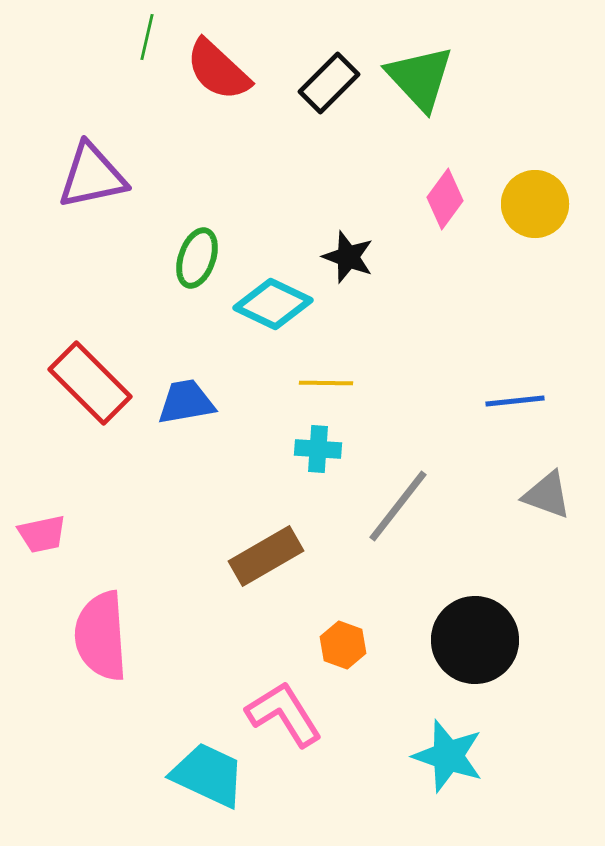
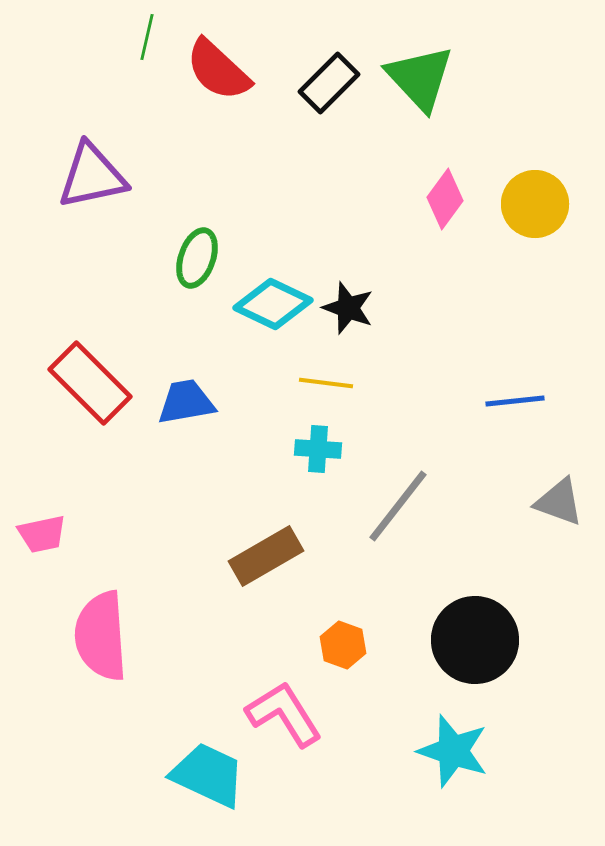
black star: moved 51 px down
yellow line: rotated 6 degrees clockwise
gray triangle: moved 12 px right, 7 px down
cyan star: moved 5 px right, 5 px up
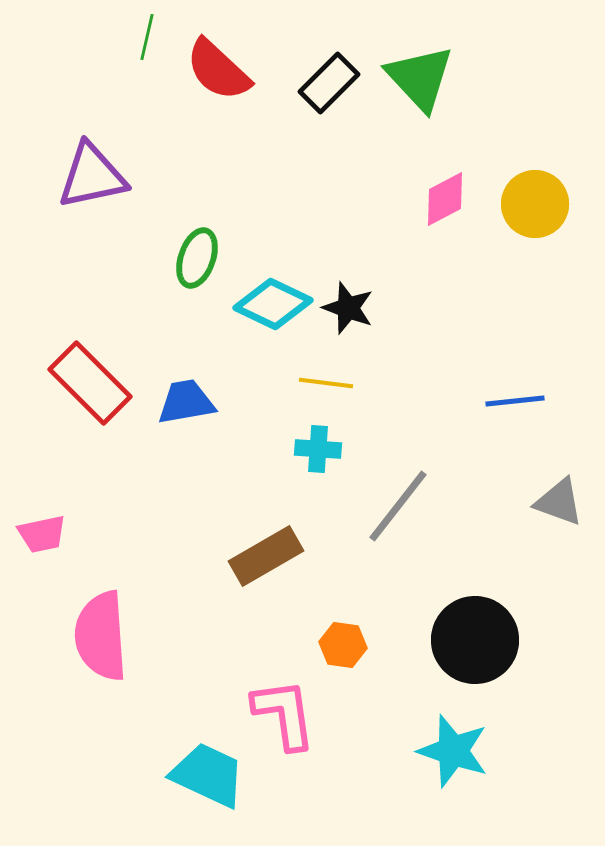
pink diamond: rotated 26 degrees clockwise
orange hexagon: rotated 12 degrees counterclockwise
pink L-shape: rotated 24 degrees clockwise
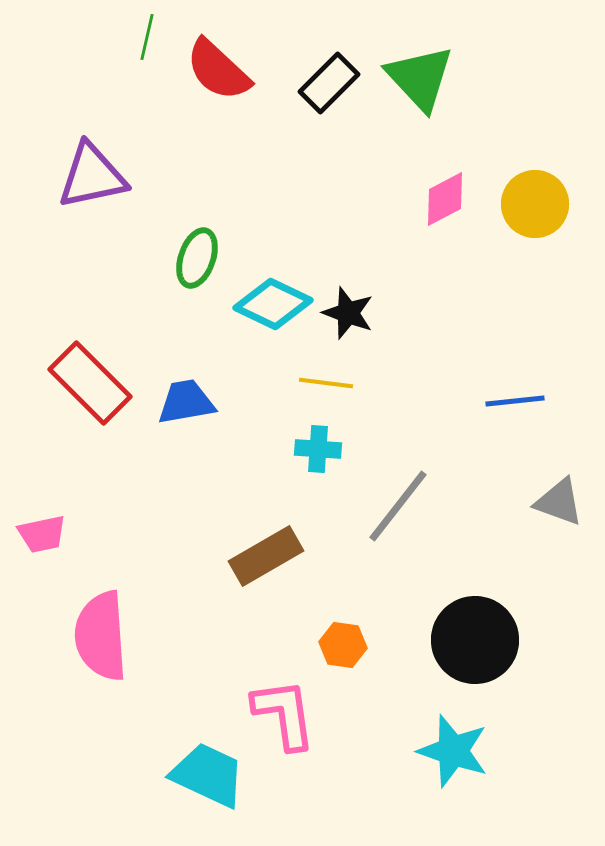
black star: moved 5 px down
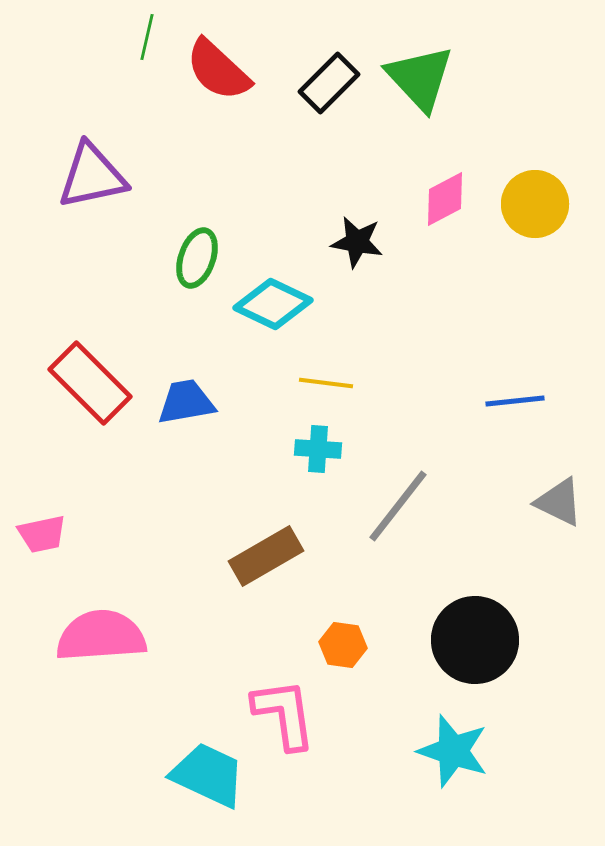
black star: moved 9 px right, 71 px up; rotated 10 degrees counterclockwise
gray triangle: rotated 6 degrees clockwise
pink semicircle: rotated 90 degrees clockwise
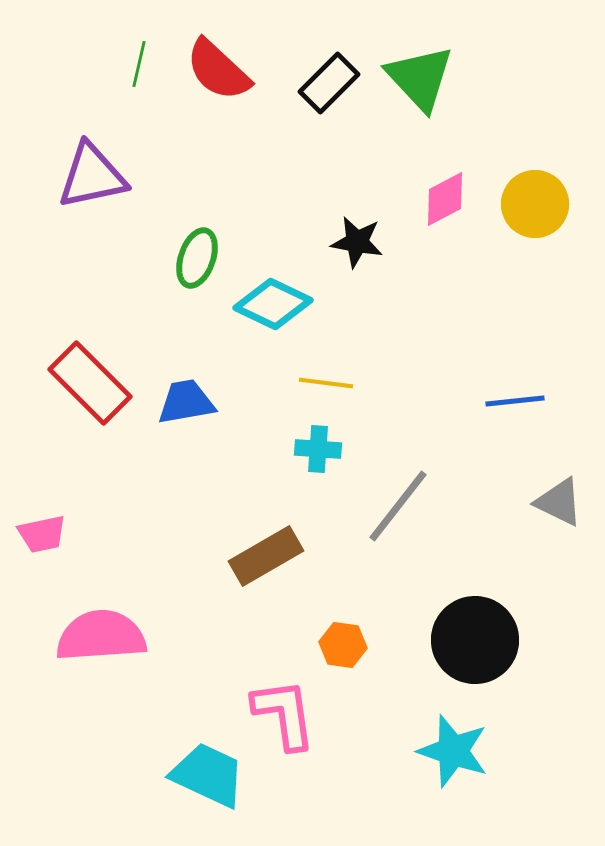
green line: moved 8 px left, 27 px down
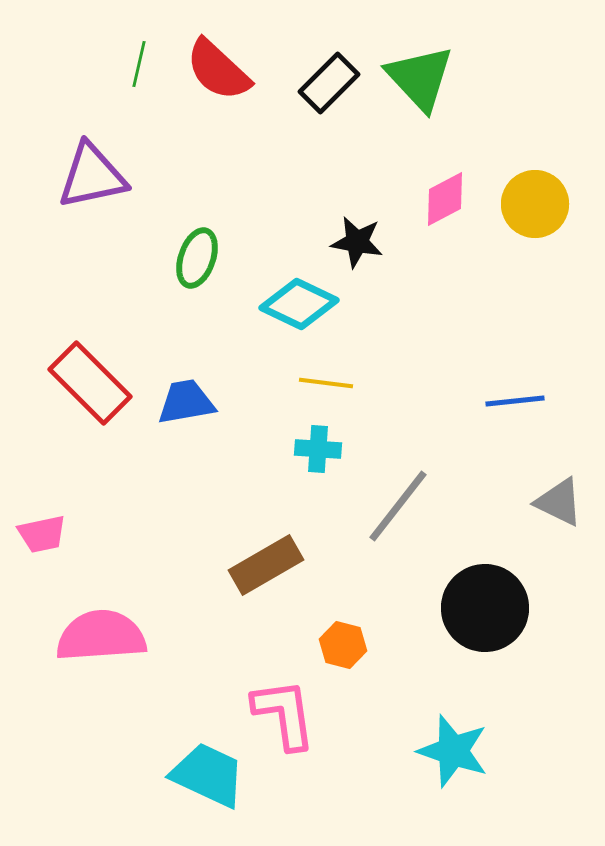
cyan diamond: moved 26 px right
brown rectangle: moved 9 px down
black circle: moved 10 px right, 32 px up
orange hexagon: rotated 6 degrees clockwise
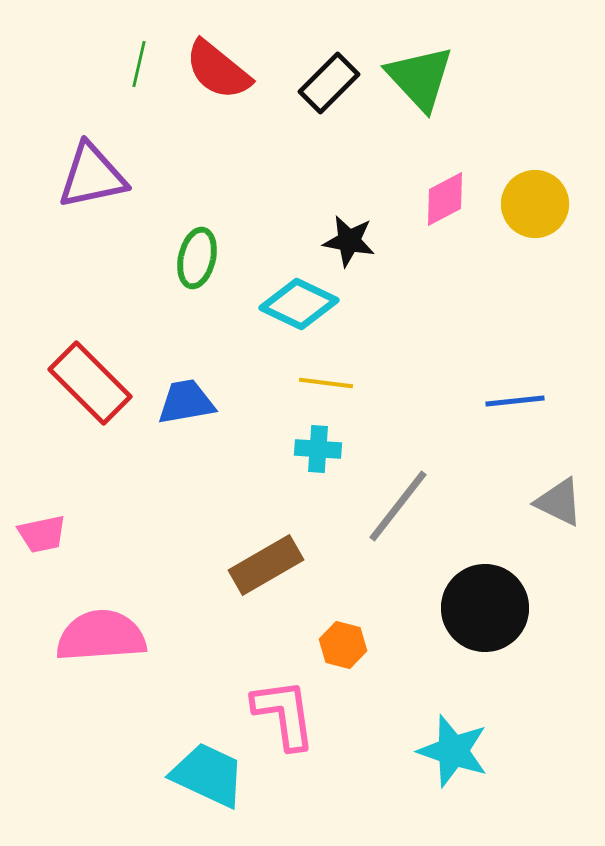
red semicircle: rotated 4 degrees counterclockwise
black star: moved 8 px left, 1 px up
green ellipse: rotated 6 degrees counterclockwise
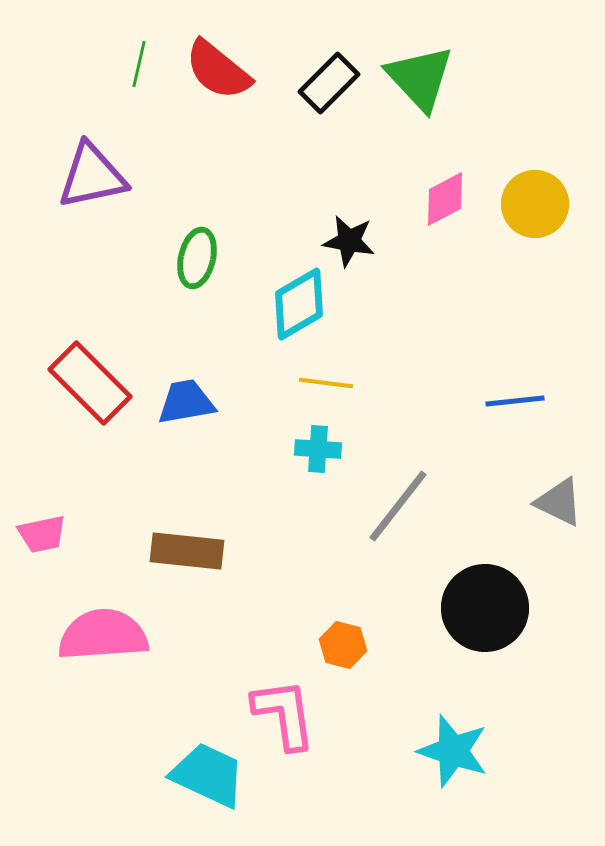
cyan diamond: rotated 56 degrees counterclockwise
brown rectangle: moved 79 px left, 14 px up; rotated 36 degrees clockwise
pink semicircle: moved 2 px right, 1 px up
